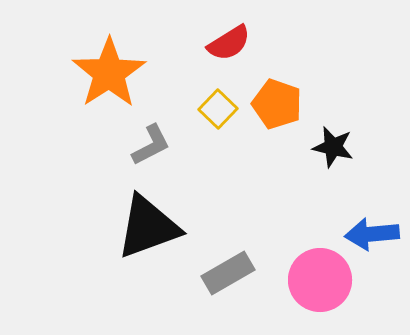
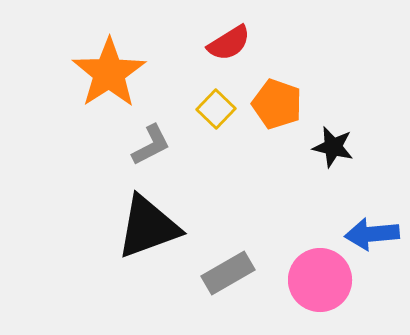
yellow square: moved 2 px left
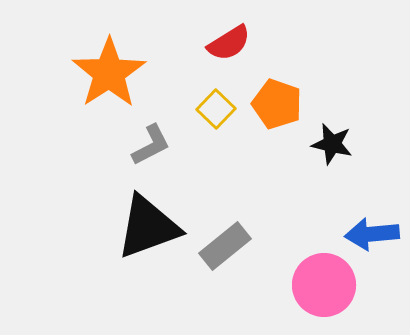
black star: moved 1 px left, 3 px up
gray rectangle: moved 3 px left, 27 px up; rotated 9 degrees counterclockwise
pink circle: moved 4 px right, 5 px down
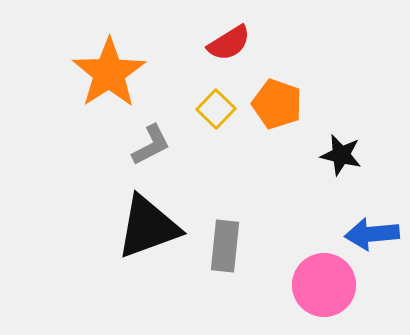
black star: moved 9 px right, 11 px down
gray rectangle: rotated 45 degrees counterclockwise
